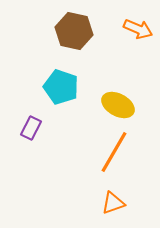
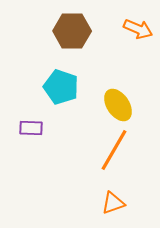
brown hexagon: moved 2 px left; rotated 12 degrees counterclockwise
yellow ellipse: rotated 28 degrees clockwise
purple rectangle: rotated 65 degrees clockwise
orange line: moved 2 px up
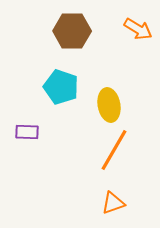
orange arrow: rotated 8 degrees clockwise
yellow ellipse: moved 9 px left; rotated 24 degrees clockwise
purple rectangle: moved 4 px left, 4 px down
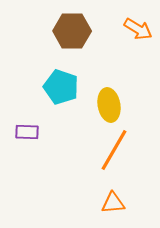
orange triangle: rotated 15 degrees clockwise
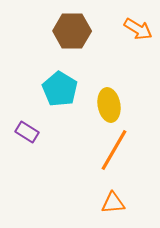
cyan pentagon: moved 1 px left, 2 px down; rotated 12 degrees clockwise
purple rectangle: rotated 30 degrees clockwise
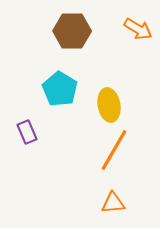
purple rectangle: rotated 35 degrees clockwise
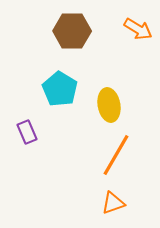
orange line: moved 2 px right, 5 px down
orange triangle: rotated 15 degrees counterclockwise
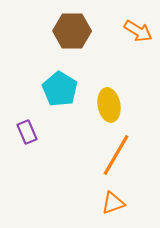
orange arrow: moved 2 px down
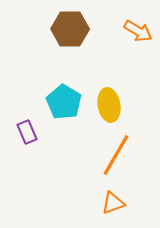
brown hexagon: moved 2 px left, 2 px up
cyan pentagon: moved 4 px right, 13 px down
